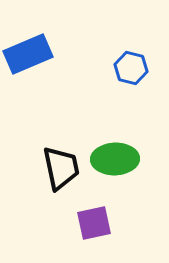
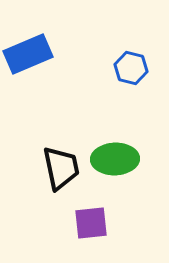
purple square: moved 3 px left; rotated 6 degrees clockwise
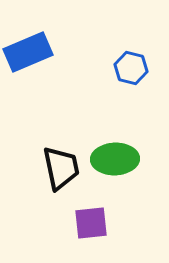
blue rectangle: moved 2 px up
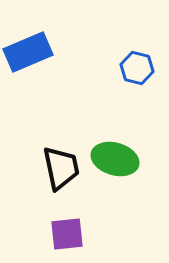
blue hexagon: moved 6 px right
green ellipse: rotated 18 degrees clockwise
purple square: moved 24 px left, 11 px down
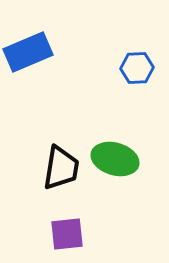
blue hexagon: rotated 16 degrees counterclockwise
black trapezoid: rotated 21 degrees clockwise
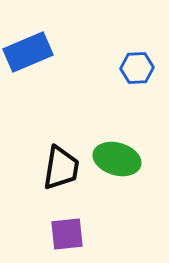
green ellipse: moved 2 px right
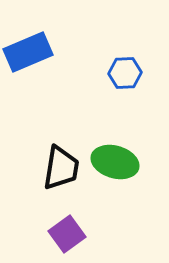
blue hexagon: moved 12 px left, 5 px down
green ellipse: moved 2 px left, 3 px down
purple square: rotated 30 degrees counterclockwise
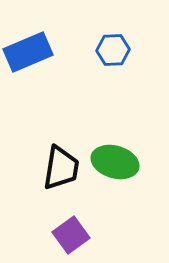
blue hexagon: moved 12 px left, 23 px up
purple square: moved 4 px right, 1 px down
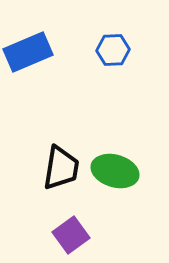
green ellipse: moved 9 px down
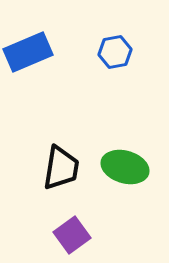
blue hexagon: moved 2 px right, 2 px down; rotated 8 degrees counterclockwise
green ellipse: moved 10 px right, 4 px up
purple square: moved 1 px right
